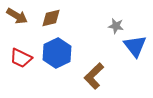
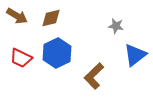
blue triangle: moved 9 px down; rotated 30 degrees clockwise
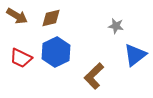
blue hexagon: moved 1 px left, 1 px up
